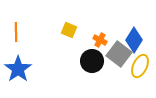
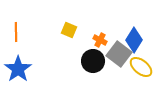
black circle: moved 1 px right
yellow ellipse: moved 1 px right, 1 px down; rotated 75 degrees counterclockwise
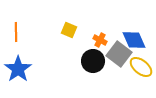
blue diamond: rotated 55 degrees counterclockwise
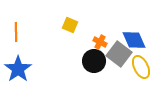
yellow square: moved 1 px right, 5 px up
orange cross: moved 2 px down
black circle: moved 1 px right
yellow ellipse: rotated 25 degrees clockwise
